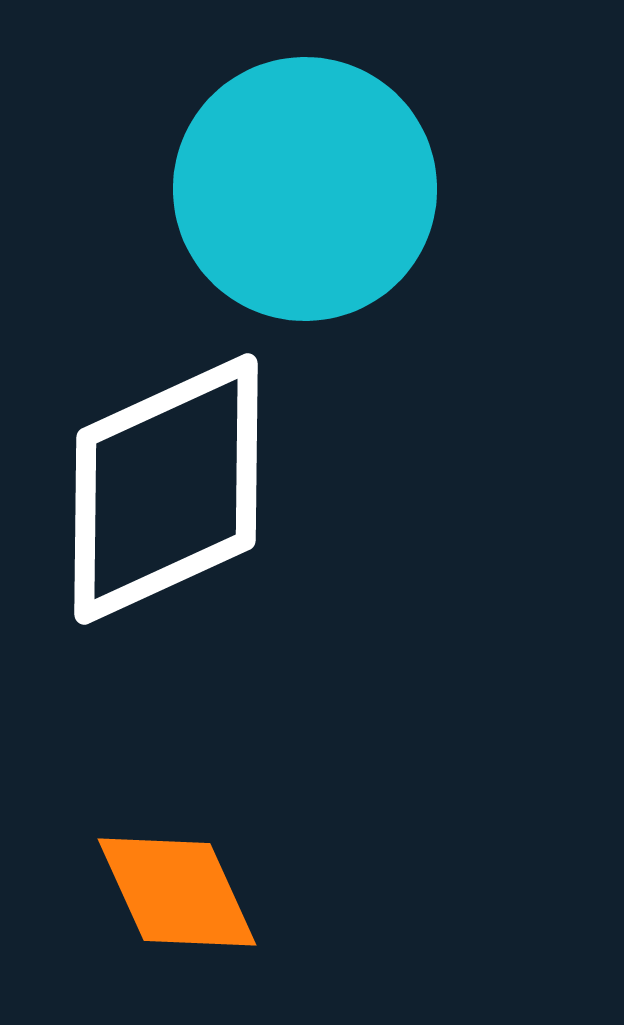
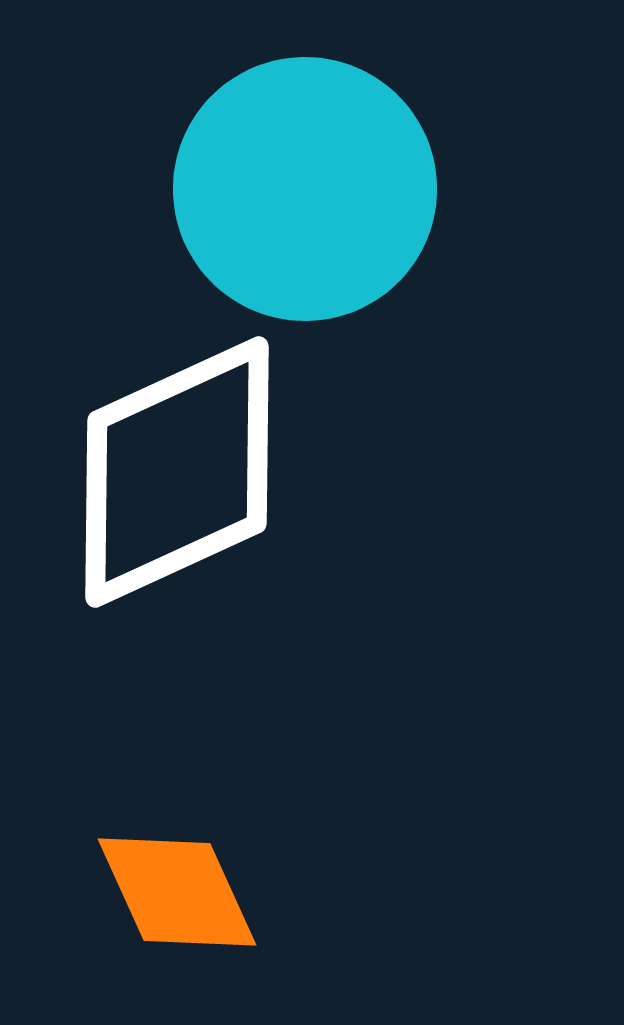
white diamond: moved 11 px right, 17 px up
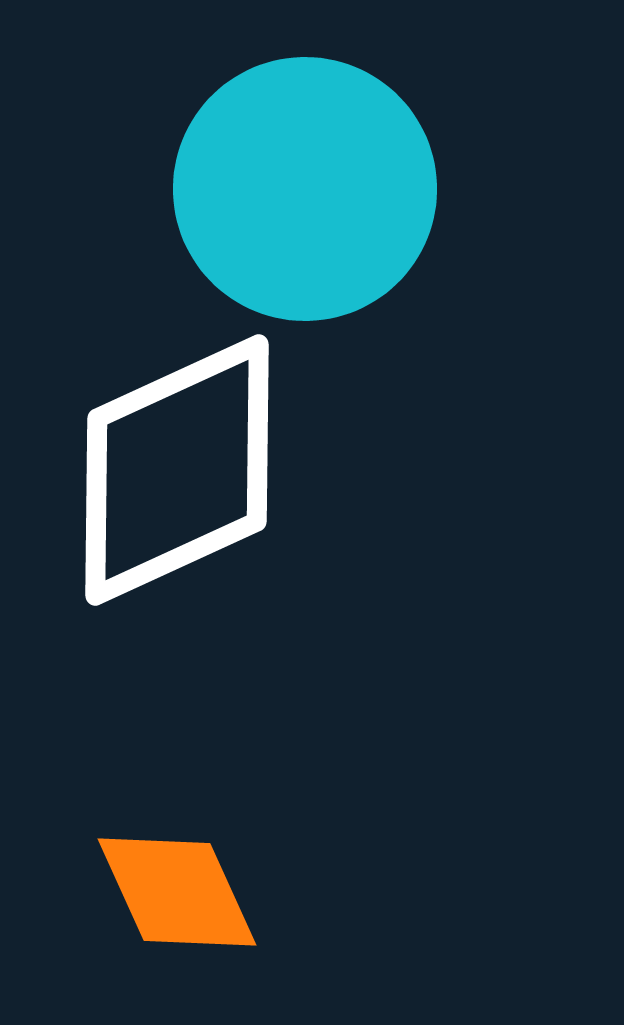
white diamond: moved 2 px up
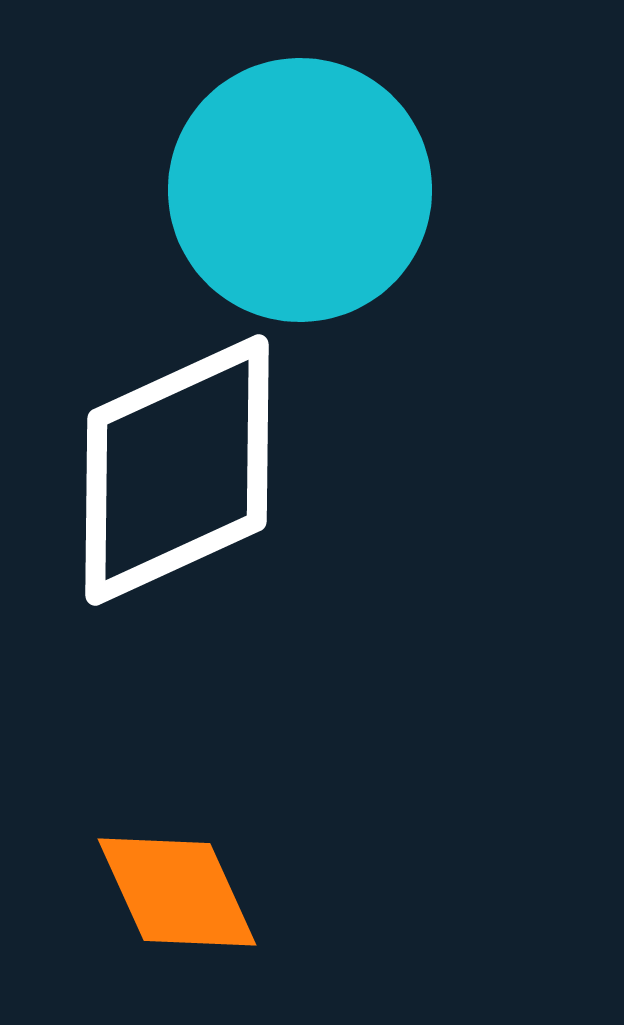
cyan circle: moved 5 px left, 1 px down
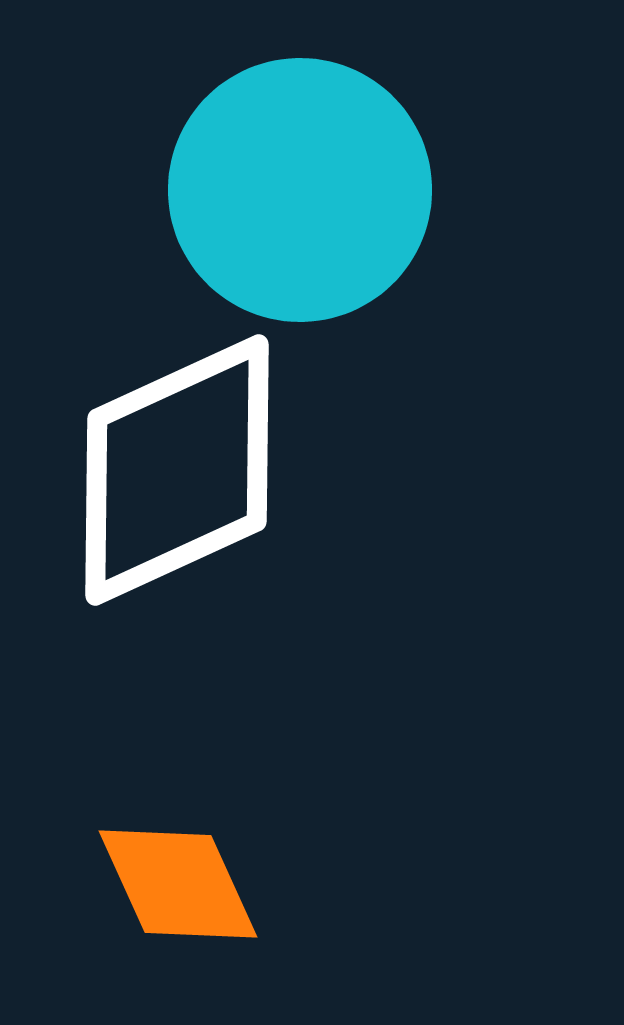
orange diamond: moved 1 px right, 8 px up
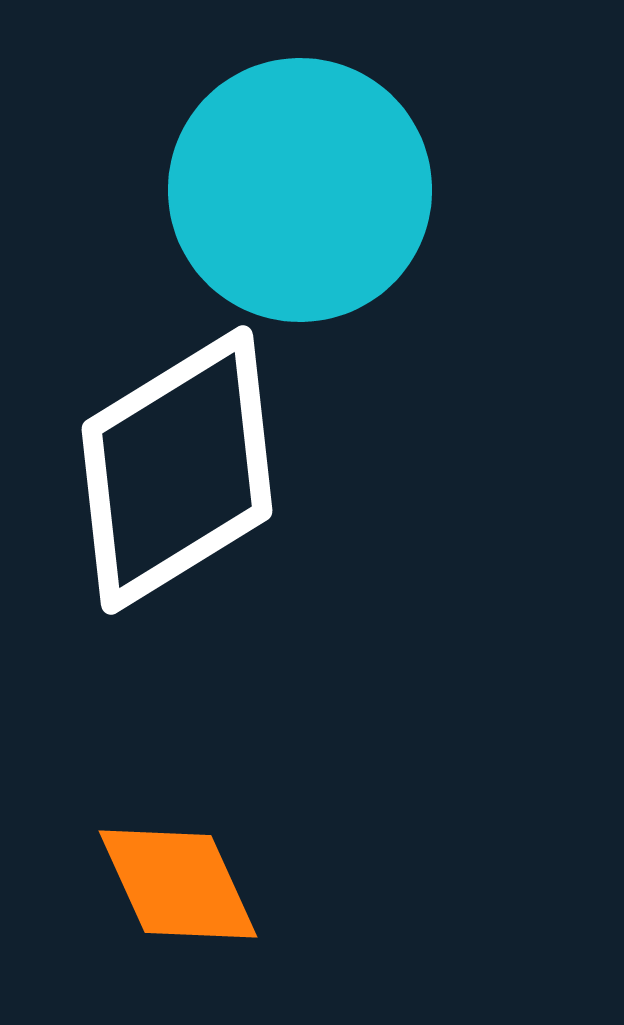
white diamond: rotated 7 degrees counterclockwise
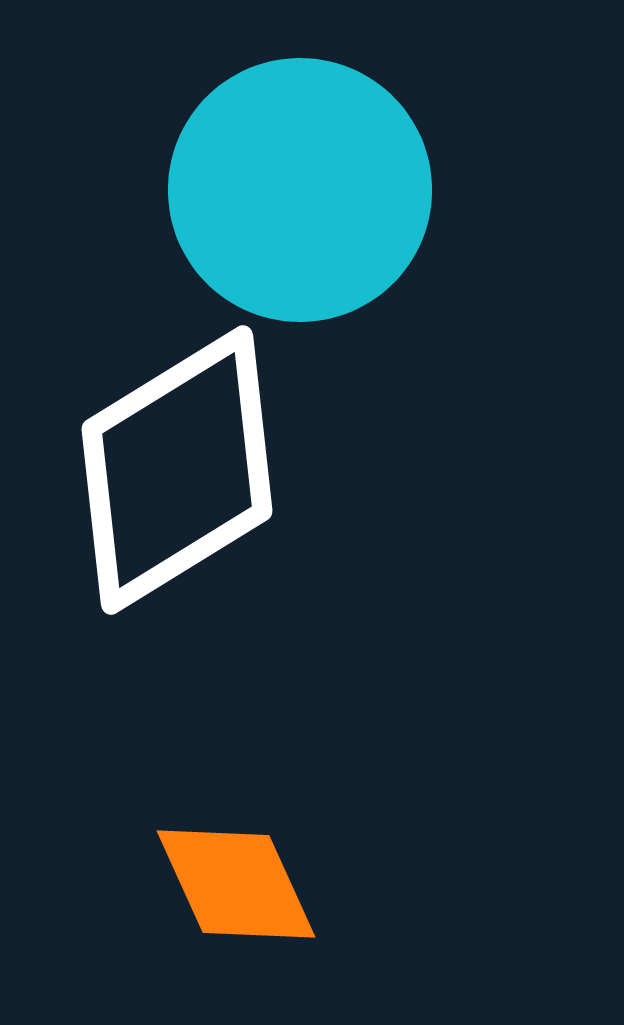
orange diamond: moved 58 px right
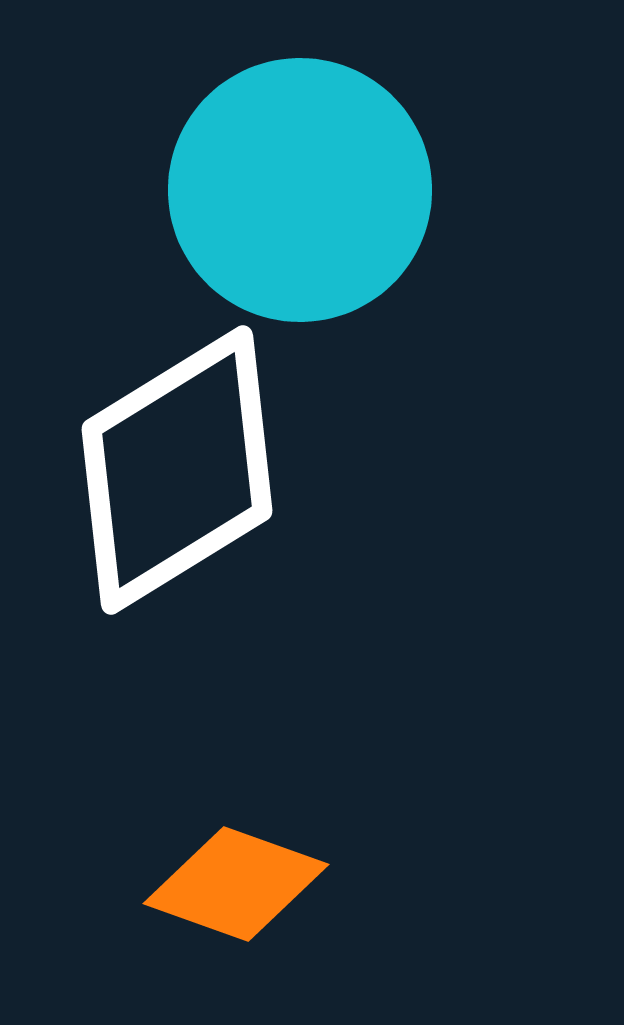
orange diamond: rotated 46 degrees counterclockwise
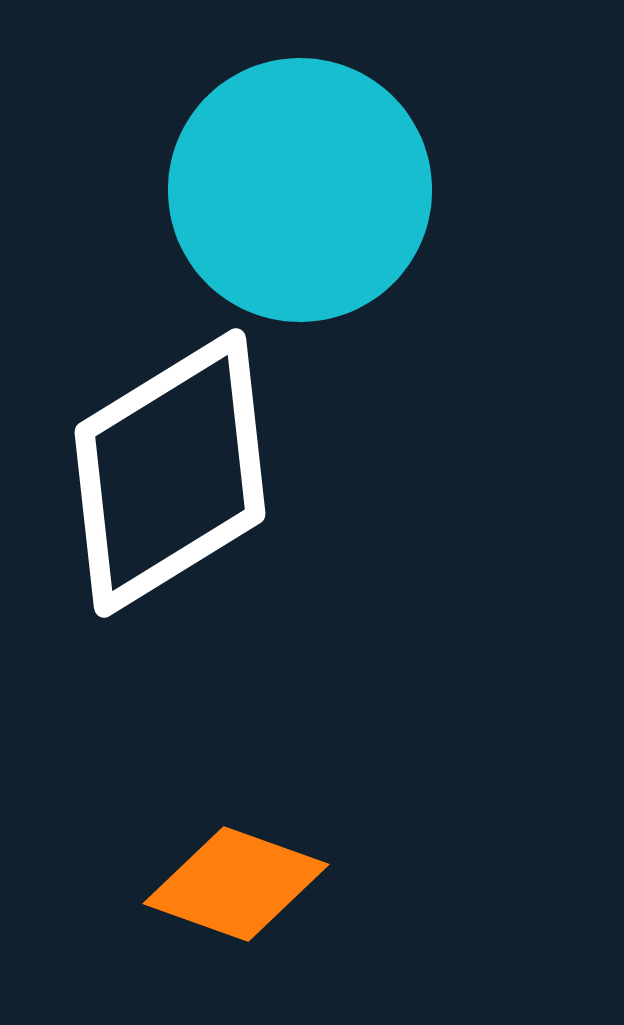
white diamond: moved 7 px left, 3 px down
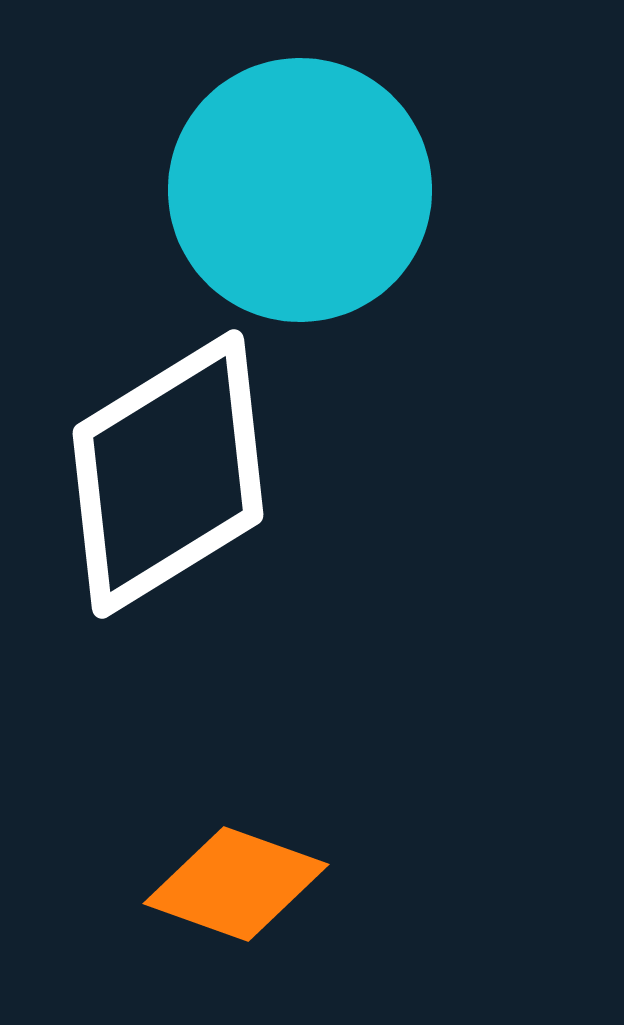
white diamond: moved 2 px left, 1 px down
